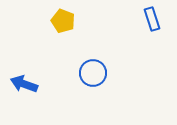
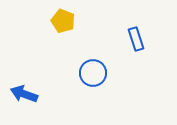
blue rectangle: moved 16 px left, 20 px down
blue arrow: moved 10 px down
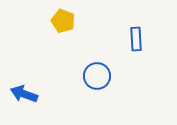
blue rectangle: rotated 15 degrees clockwise
blue circle: moved 4 px right, 3 px down
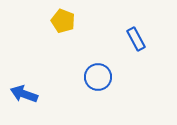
blue rectangle: rotated 25 degrees counterclockwise
blue circle: moved 1 px right, 1 px down
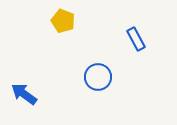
blue arrow: rotated 16 degrees clockwise
